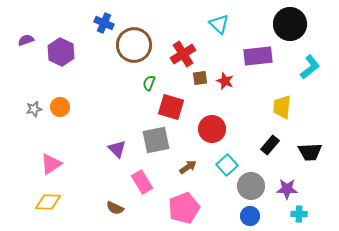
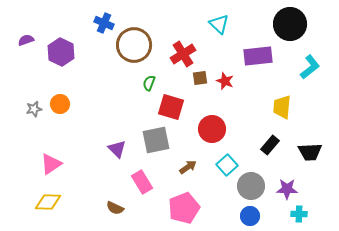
orange circle: moved 3 px up
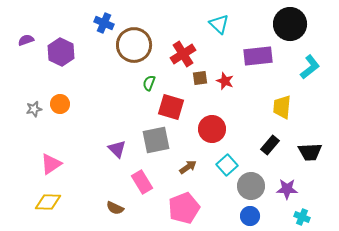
cyan cross: moved 3 px right, 3 px down; rotated 21 degrees clockwise
